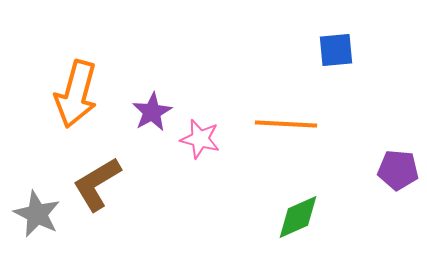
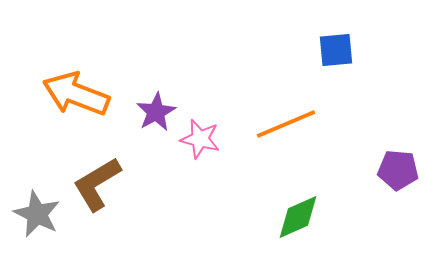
orange arrow: rotated 96 degrees clockwise
purple star: moved 4 px right
orange line: rotated 26 degrees counterclockwise
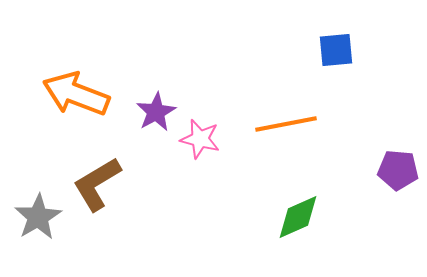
orange line: rotated 12 degrees clockwise
gray star: moved 1 px right, 3 px down; rotated 15 degrees clockwise
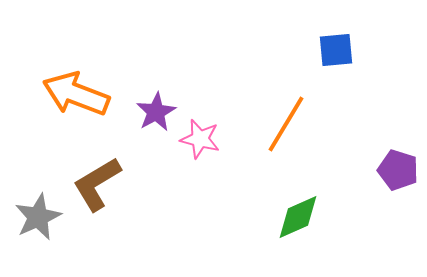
orange line: rotated 48 degrees counterclockwise
purple pentagon: rotated 12 degrees clockwise
gray star: rotated 6 degrees clockwise
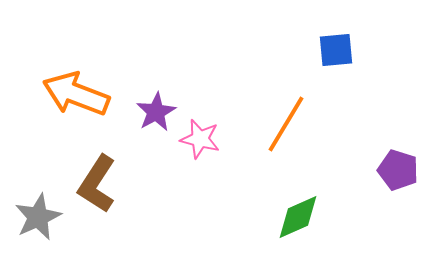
brown L-shape: rotated 26 degrees counterclockwise
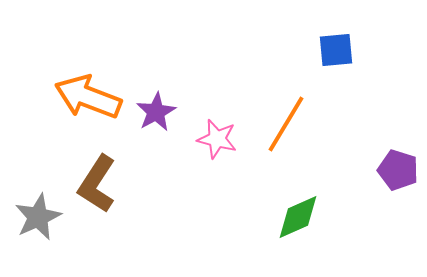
orange arrow: moved 12 px right, 3 px down
pink star: moved 17 px right
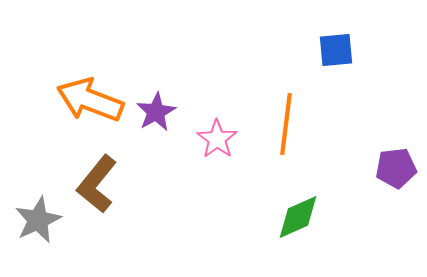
orange arrow: moved 2 px right, 3 px down
orange line: rotated 24 degrees counterclockwise
pink star: rotated 21 degrees clockwise
purple pentagon: moved 2 px left, 2 px up; rotated 24 degrees counterclockwise
brown L-shape: rotated 6 degrees clockwise
gray star: moved 3 px down
